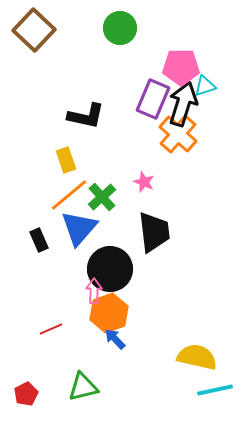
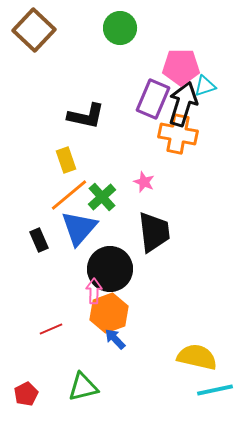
orange cross: rotated 30 degrees counterclockwise
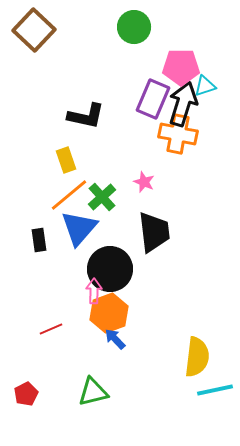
green circle: moved 14 px right, 1 px up
black rectangle: rotated 15 degrees clockwise
yellow semicircle: rotated 84 degrees clockwise
green triangle: moved 10 px right, 5 px down
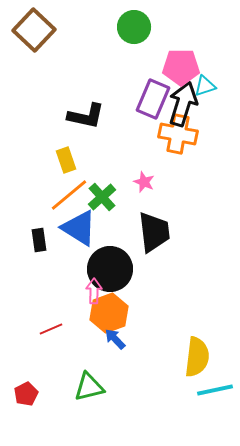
blue triangle: rotated 39 degrees counterclockwise
green triangle: moved 4 px left, 5 px up
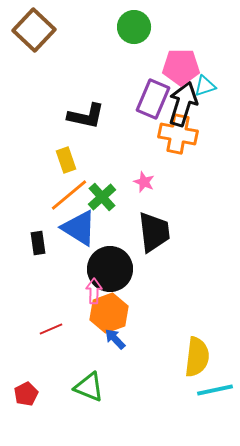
black rectangle: moved 1 px left, 3 px down
green triangle: rotated 36 degrees clockwise
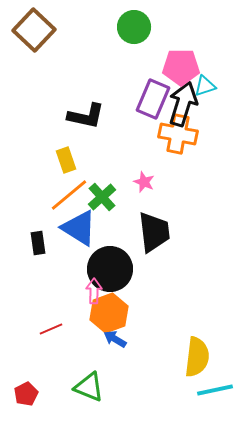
blue arrow: rotated 15 degrees counterclockwise
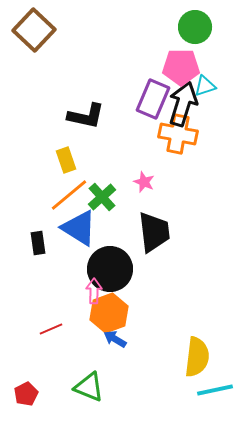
green circle: moved 61 px right
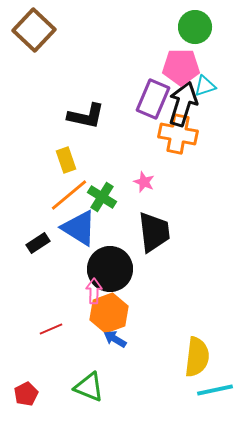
green cross: rotated 16 degrees counterclockwise
black rectangle: rotated 65 degrees clockwise
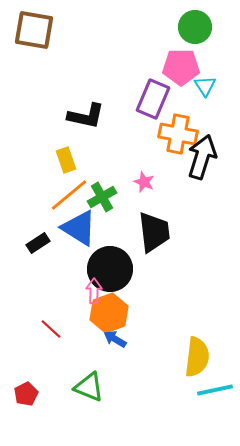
brown square: rotated 33 degrees counterclockwise
cyan triangle: rotated 45 degrees counterclockwise
black arrow: moved 19 px right, 53 px down
green cross: rotated 28 degrees clockwise
red line: rotated 65 degrees clockwise
